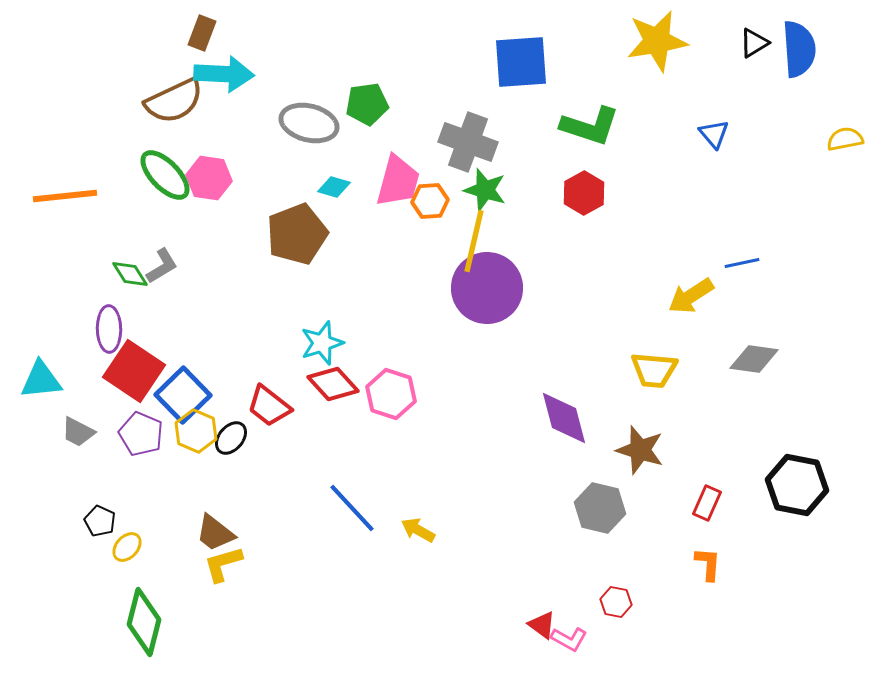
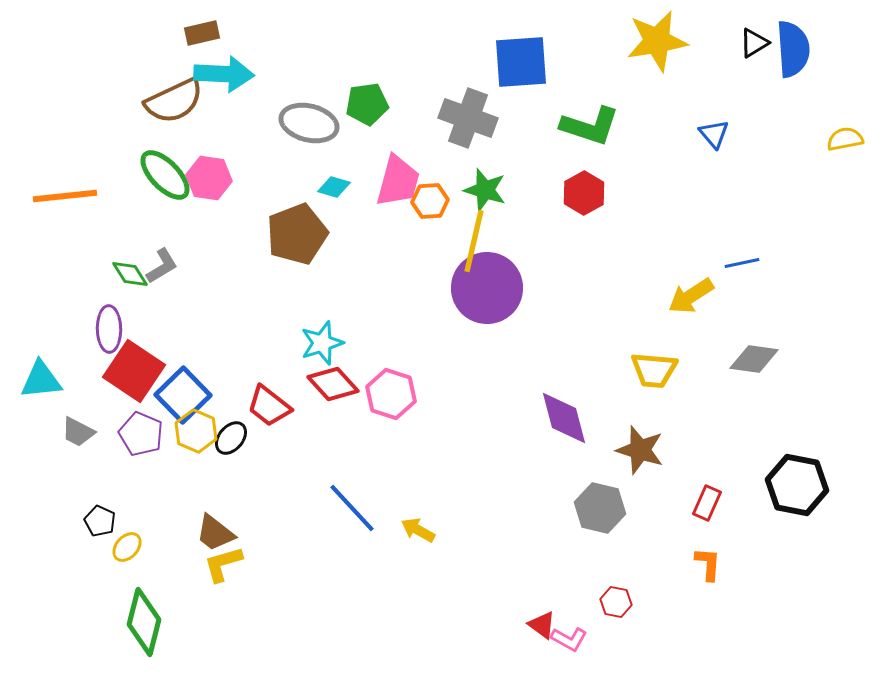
brown rectangle at (202, 33): rotated 56 degrees clockwise
blue semicircle at (799, 49): moved 6 px left
gray cross at (468, 142): moved 24 px up
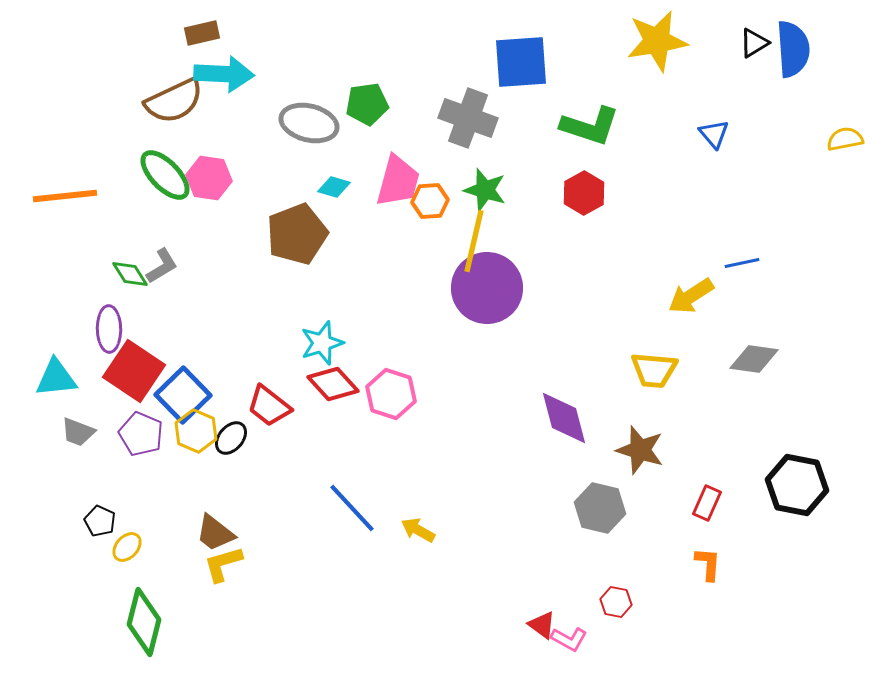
cyan triangle at (41, 380): moved 15 px right, 2 px up
gray trapezoid at (78, 432): rotated 6 degrees counterclockwise
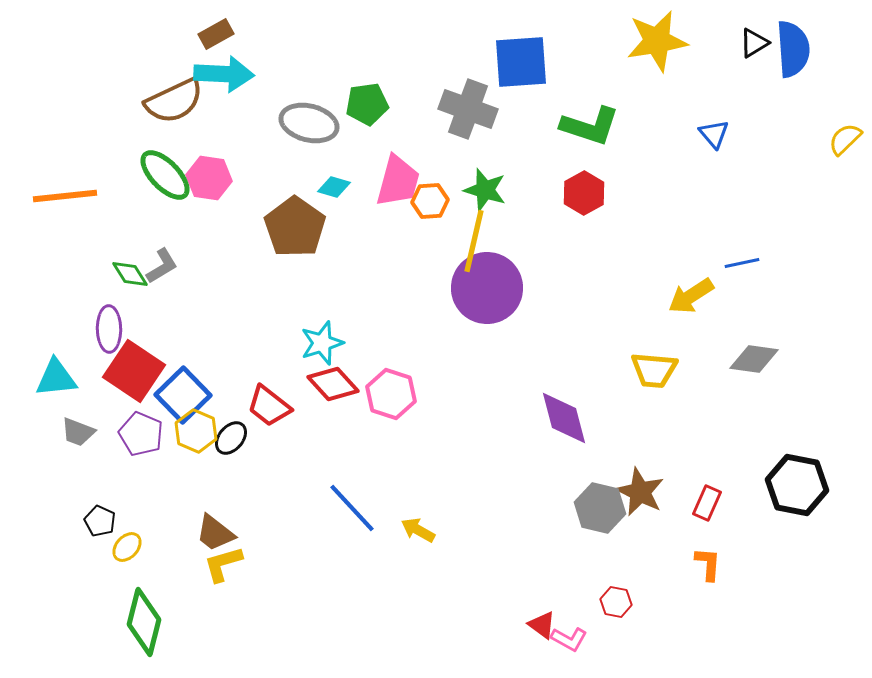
brown rectangle at (202, 33): moved 14 px right, 1 px down; rotated 16 degrees counterclockwise
gray cross at (468, 118): moved 9 px up
yellow semicircle at (845, 139): rotated 33 degrees counterclockwise
brown pentagon at (297, 234): moved 2 px left, 7 px up; rotated 16 degrees counterclockwise
brown star at (640, 450): moved 42 px down; rotated 9 degrees clockwise
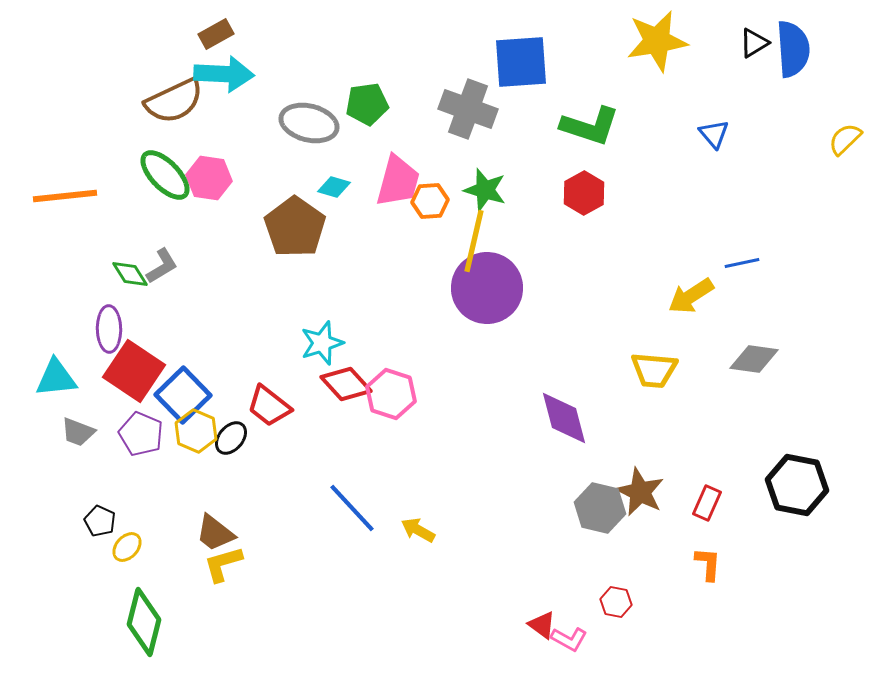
red diamond at (333, 384): moved 13 px right
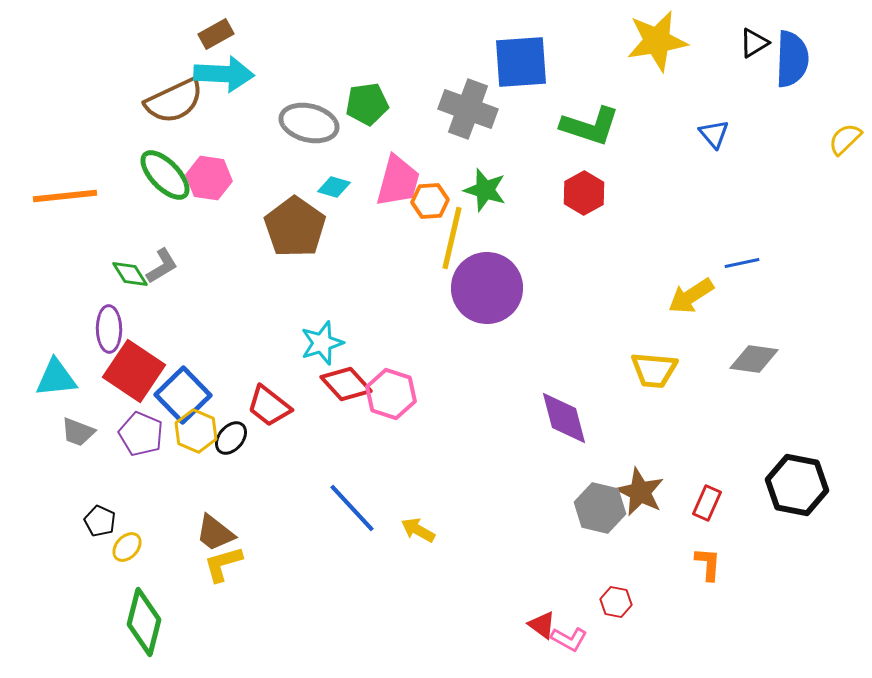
blue semicircle at (793, 49): moved 1 px left, 10 px down; rotated 6 degrees clockwise
yellow line at (474, 241): moved 22 px left, 3 px up
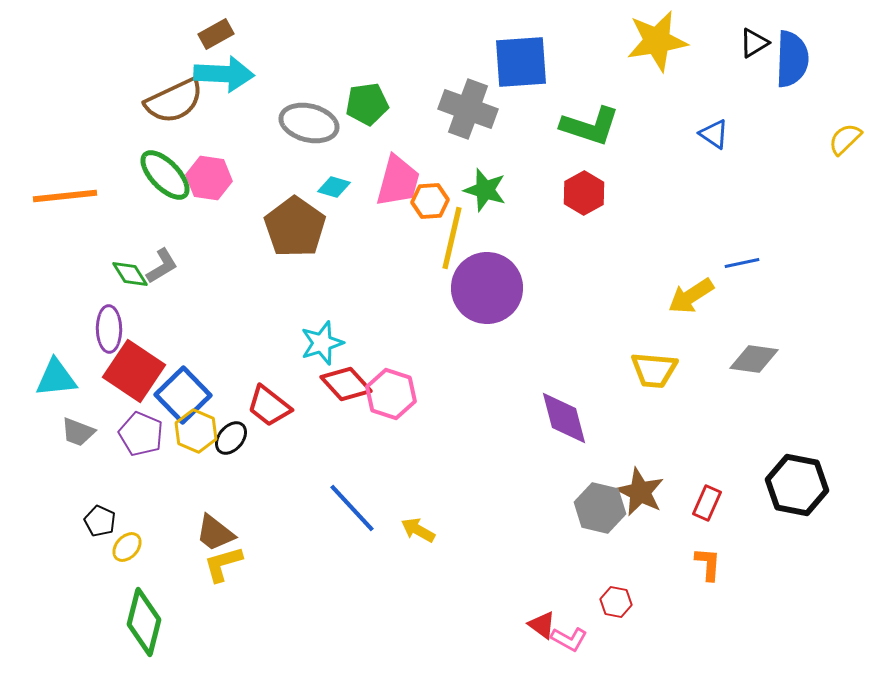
blue triangle at (714, 134): rotated 16 degrees counterclockwise
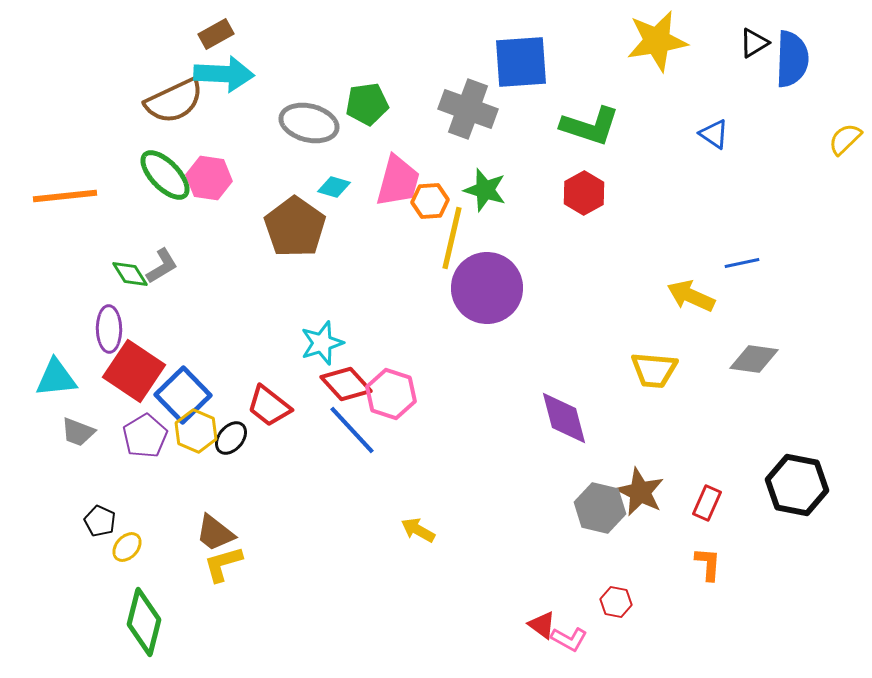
yellow arrow at (691, 296): rotated 57 degrees clockwise
purple pentagon at (141, 434): moved 4 px right, 2 px down; rotated 18 degrees clockwise
blue line at (352, 508): moved 78 px up
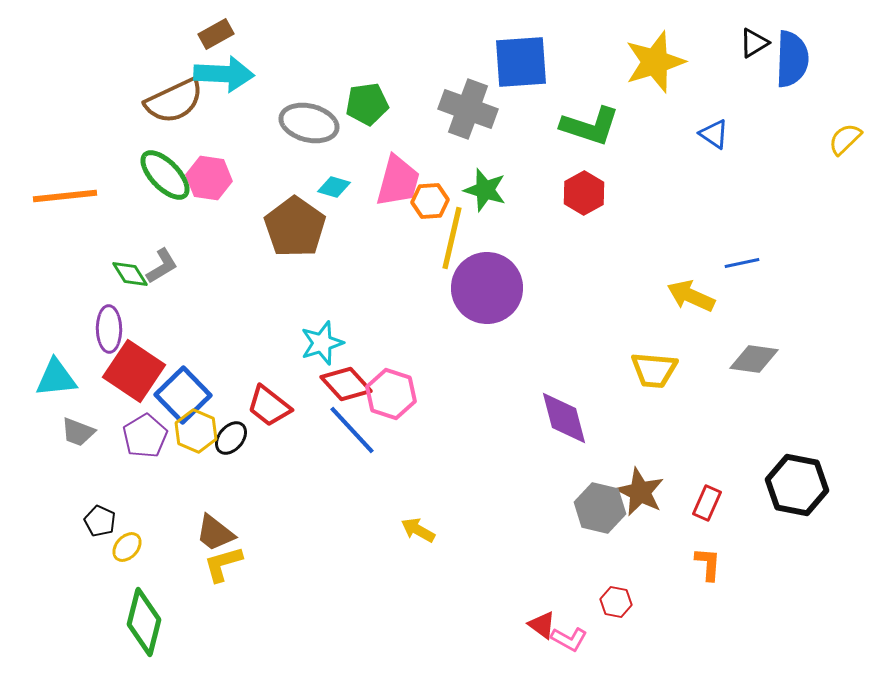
yellow star at (657, 41): moved 2 px left, 21 px down; rotated 8 degrees counterclockwise
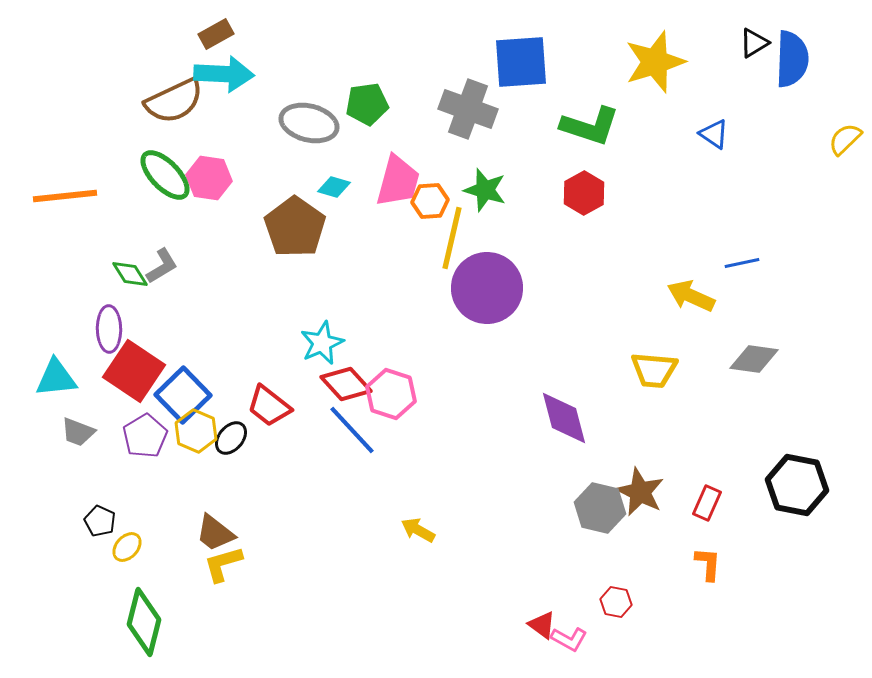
cyan star at (322, 343): rotated 6 degrees counterclockwise
